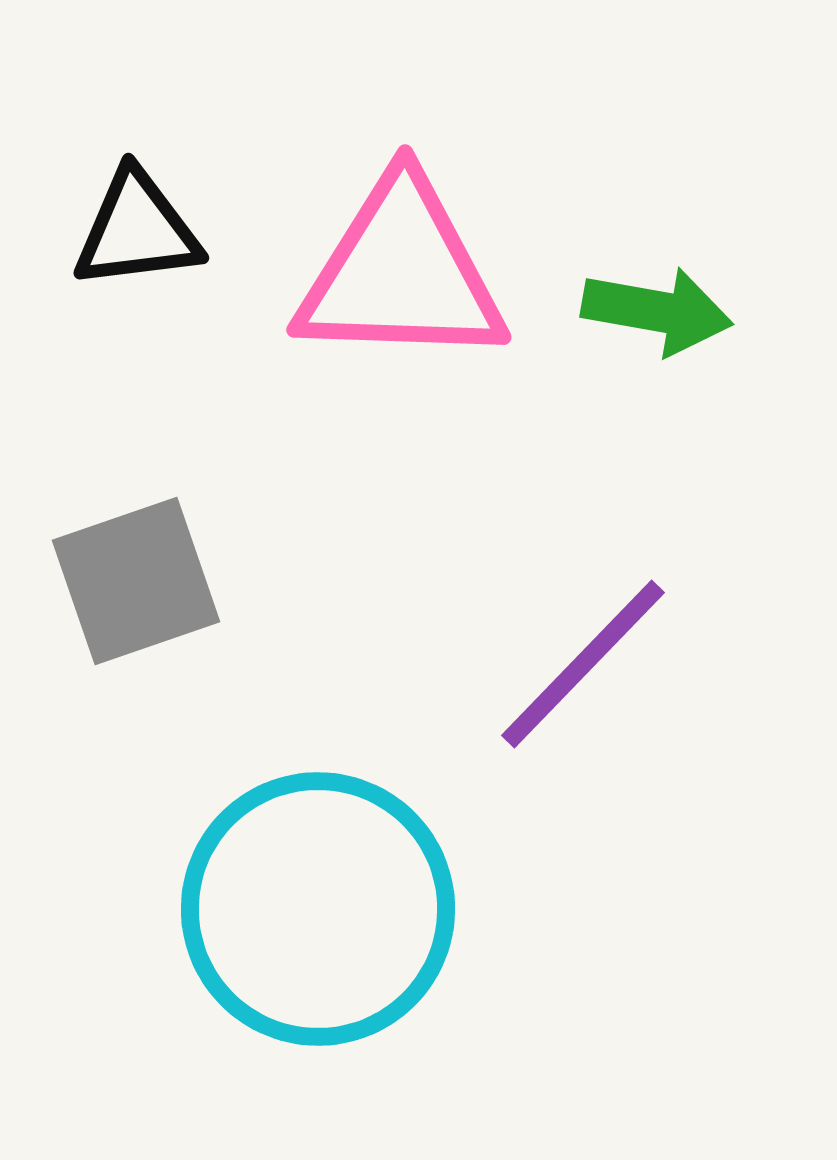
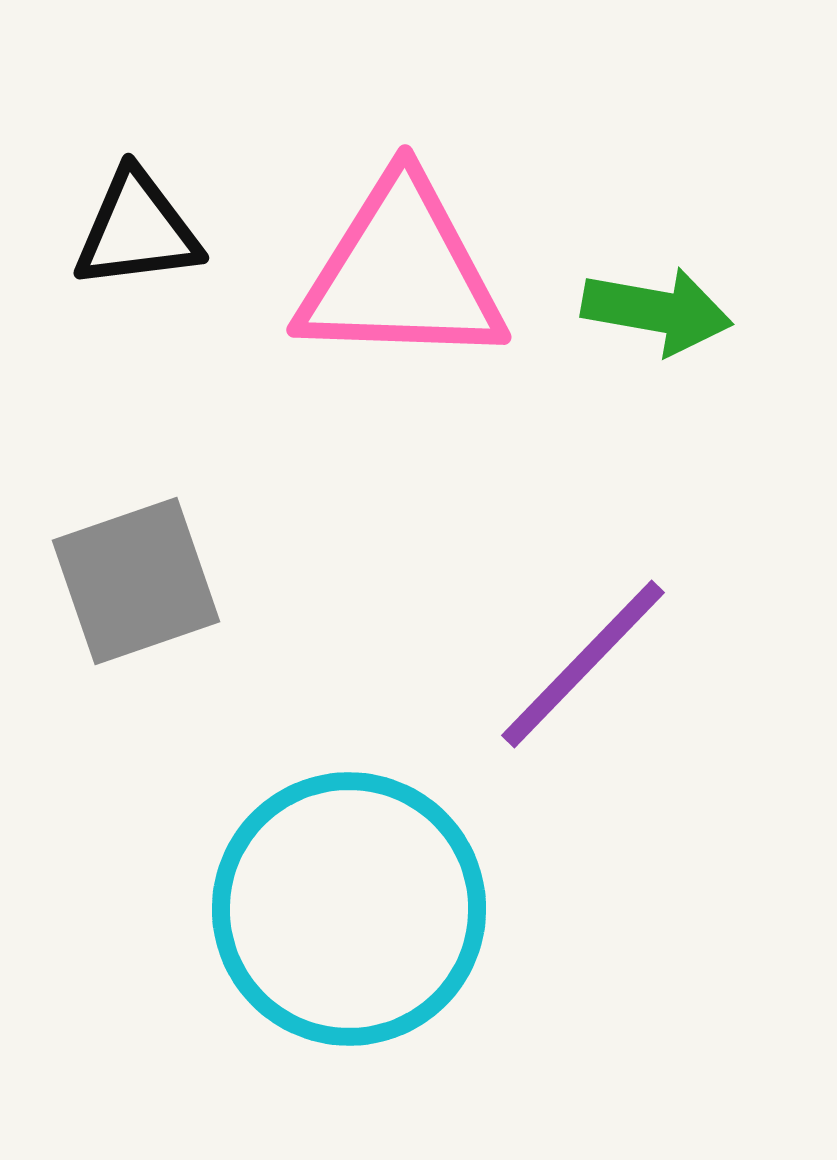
cyan circle: moved 31 px right
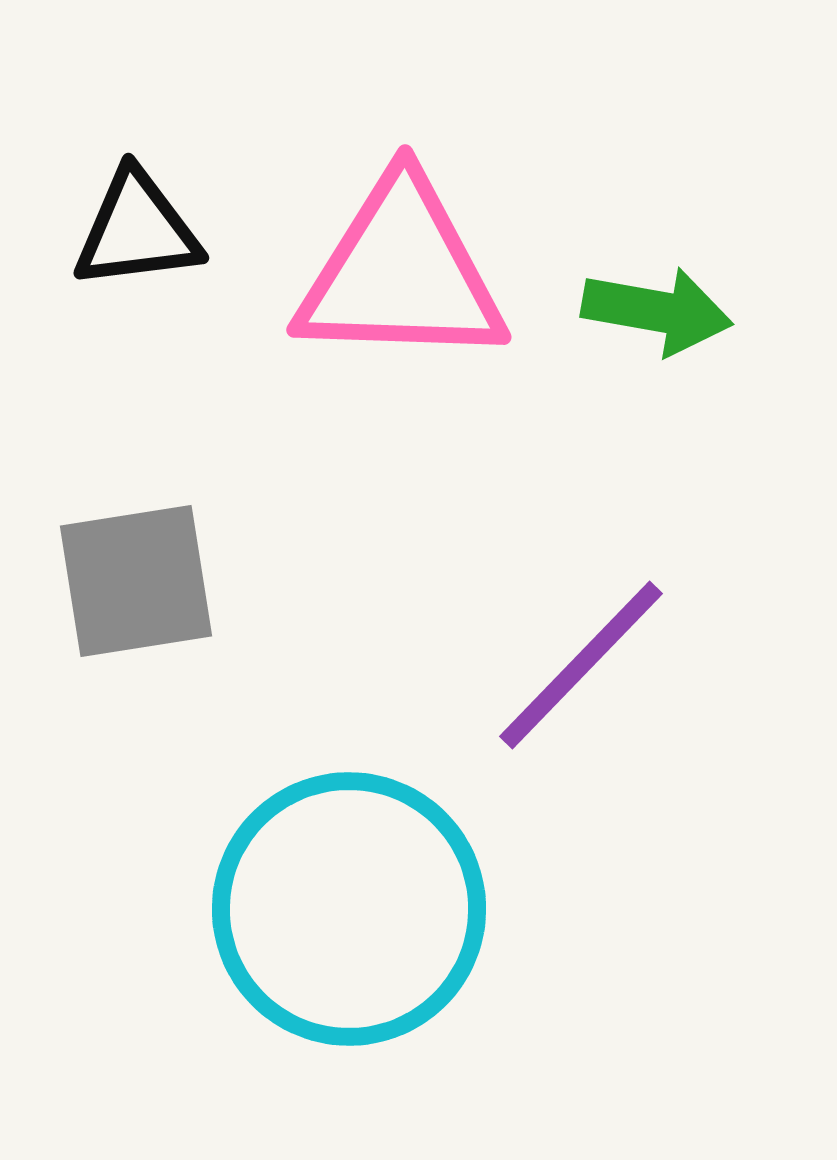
gray square: rotated 10 degrees clockwise
purple line: moved 2 px left, 1 px down
